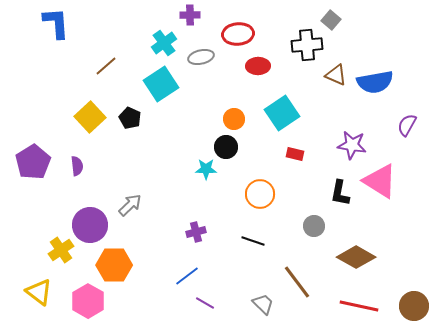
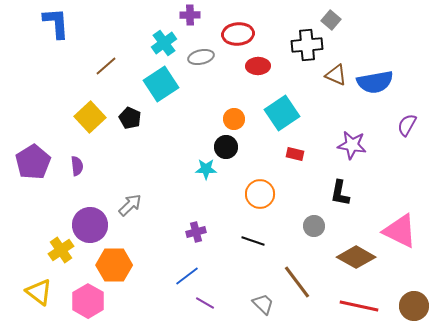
pink triangle at (380, 181): moved 20 px right, 50 px down; rotated 6 degrees counterclockwise
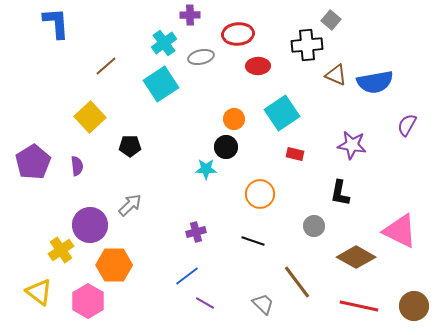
black pentagon at (130, 118): moved 28 px down; rotated 25 degrees counterclockwise
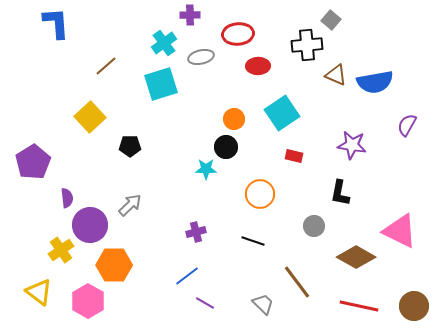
cyan square at (161, 84): rotated 16 degrees clockwise
red rectangle at (295, 154): moved 1 px left, 2 px down
purple semicircle at (77, 166): moved 10 px left, 32 px down
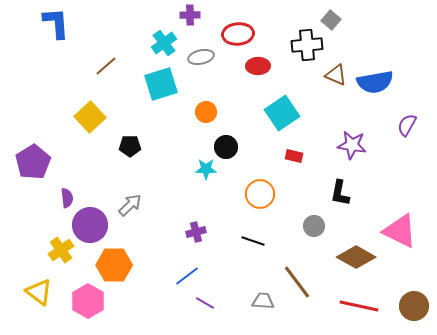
orange circle at (234, 119): moved 28 px left, 7 px up
gray trapezoid at (263, 304): moved 3 px up; rotated 40 degrees counterclockwise
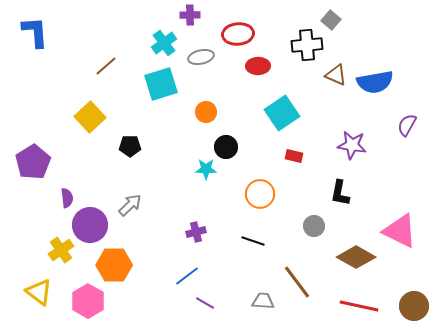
blue L-shape at (56, 23): moved 21 px left, 9 px down
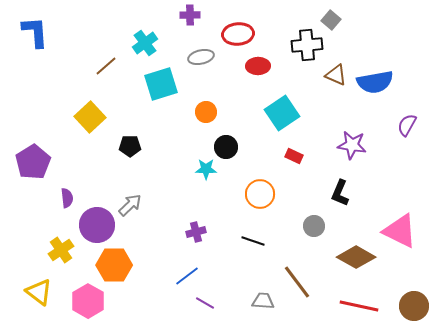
cyan cross at (164, 43): moved 19 px left
red rectangle at (294, 156): rotated 12 degrees clockwise
black L-shape at (340, 193): rotated 12 degrees clockwise
purple circle at (90, 225): moved 7 px right
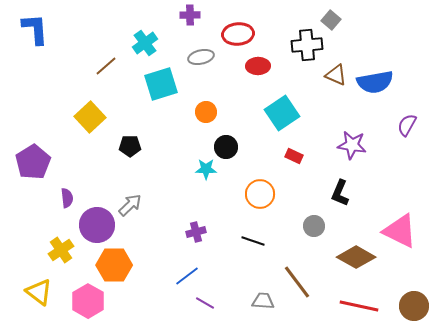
blue L-shape at (35, 32): moved 3 px up
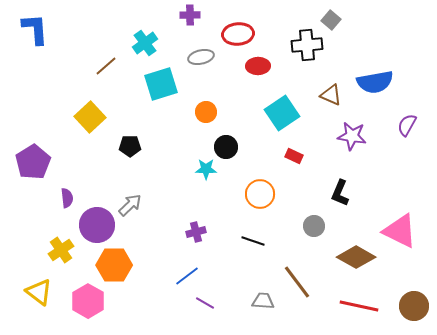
brown triangle at (336, 75): moved 5 px left, 20 px down
purple star at (352, 145): moved 9 px up
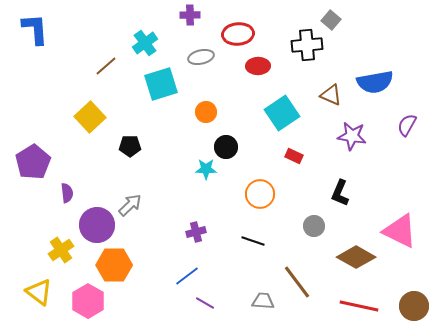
purple semicircle at (67, 198): moved 5 px up
